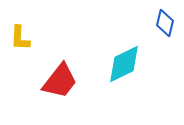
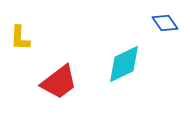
blue diamond: rotated 48 degrees counterclockwise
red trapezoid: moved 1 px left, 1 px down; rotated 15 degrees clockwise
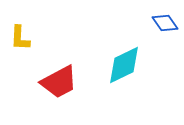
cyan diamond: moved 1 px down
red trapezoid: rotated 9 degrees clockwise
